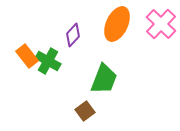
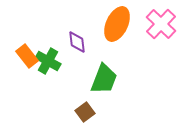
purple diamond: moved 4 px right, 7 px down; rotated 50 degrees counterclockwise
brown square: moved 1 px down
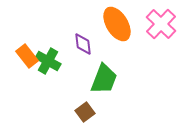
orange ellipse: rotated 56 degrees counterclockwise
purple diamond: moved 6 px right, 2 px down
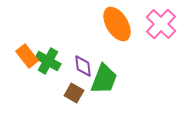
purple diamond: moved 22 px down
brown square: moved 11 px left, 19 px up; rotated 24 degrees counterclockwise
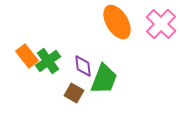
orange ellipse: moved 2 px up
green cross: rotated 25 degrees clockwise
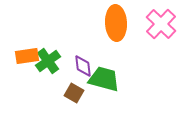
orange ellipse: moved 1 px left, 1 px down; rotated 28 degrees clockwise
orange rectangle: rotated 60 degrees counterclockwise
green trapezoid: rotated 96 degrees counterclockwise
